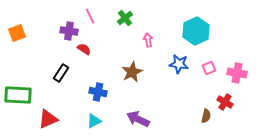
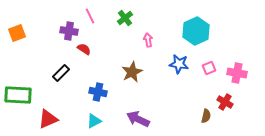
black rectangle: rotated 12 degrees clockwise
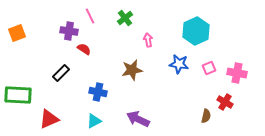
brown star: moved 2 px up; rotated 15 degrees clockwise
red triangle: moved 1 px right
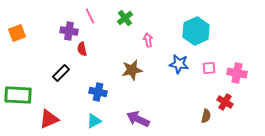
red semicircle: moved 2 px left; rotated 136 degrees counterclockwise
pink square: rotated 16 degrees clockwise
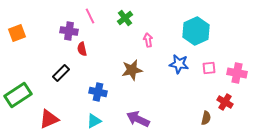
green rectangle: rotated 36 degrees counterclockwise
brown semicircle: moved 2 px down
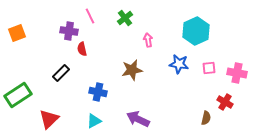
red triangle: rotated 20 degrees counterclockwise
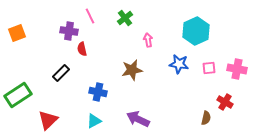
pink cross: moved 4 px up
red triangle: moved 1 px left, 1 px down
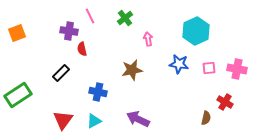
pink arrow: moved 1 px up
red triangle: moved 15 px right; rotated 10 degrees counterclockwise
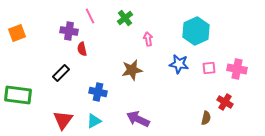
green rectangle: rotated 40 degrees clockwise
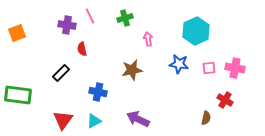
green cross: rotated 21 degrees clockwise
purple cross: moved 2 px left, 6 px up
pink cross: moved 2 px left, 1 px up
red cross: moved 2 px up
